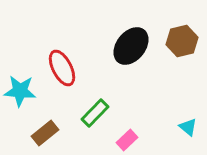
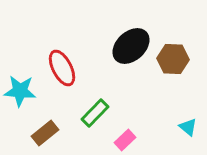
brown hexagon: moved 9 px left, 18 px down; rotated 16 degrees clockwise
black ellipse: rotated 9 degrees clockwise
pink rectangle: moved 2 px left
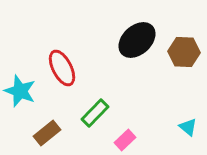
black ellipse: moved 6 px right, 6 px up
brown hexagon: moved 11 px right, 7 px up
cyan star: rotated 16 degrees clockwise
brown rectangle: moved 2 px right
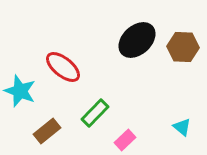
brown hexagon: moved 1 px left, 5 px up
red ellipse: moved 1 px right, 1 px up; rotated 24 degrees counterclockwise
cyan triangle: moved 6 px left
brown rectangle: moved 2 px up
